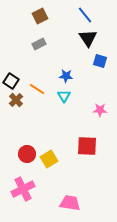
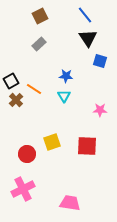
gray rectangle: rotated 16 degrees counterclockwise
black square: rotated 28 degrees clockwise
orange line: moved 3 px left
yellow square: moved 3 px right, 17 px up; rotated 12 degrees clockwise
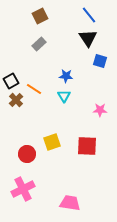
blue line: moved 4 px right
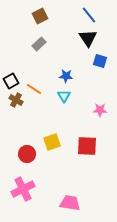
brown cross: rotated 16 degrees counterclockwise
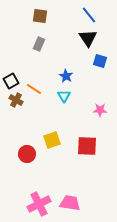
brown square: rotated 35 degrees clockwise
gray rectangle: rotated 24 degrees counterclockwise
blue star: rotated 24 degrees clockwise
yellow square: moved 2 px up
pink cross: moved 16 px right, 15 px down
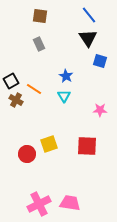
gray rectangle: rotated 48 degrees counterclockwise
yellow square: moved 3 px left, 4 px down
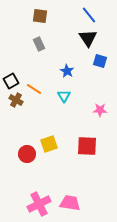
blue star: moved 1 px right, 5 px up
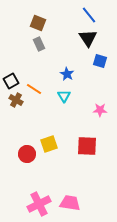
brown square: moved 2 px left, 7 px down; rotated 14 degrees clockwise
blue star: moved 3 px down
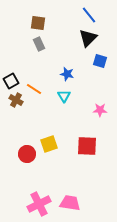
brown square: rotated 14 degrees counterclockwise
black triangle: rotated 18 degrees clockwise
blue star: rotated 16 degrees counterclockwise
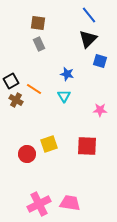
black triangle: moved 1 px down
